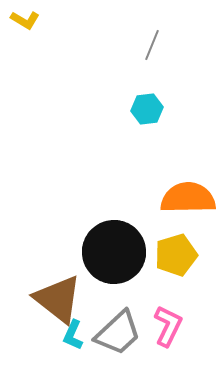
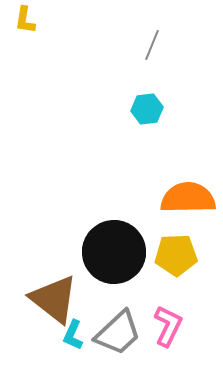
yellow L-shape: rotated 68 degrees clockwise
yellow pentagon: rotated 15 degrees clockwise
brown triangle: moved 4 px left
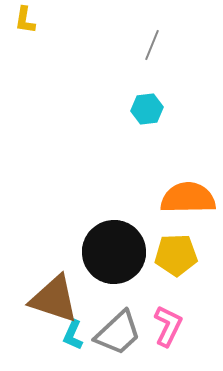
brown triangle: rotated 20 degrees counterclockwise
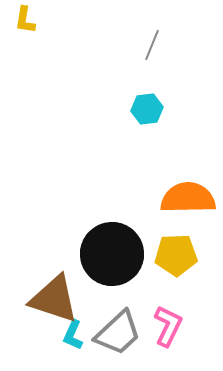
black circle: moved 2 px left, 2 px down
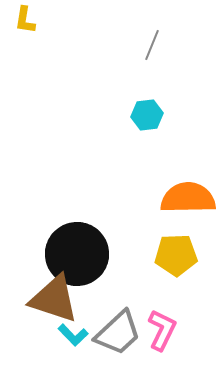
cyan hexagon: moved 6 px down
black circle: moved 35 px left
pink L-shape: moved 6 px left, 4 px down
cyan L-shape: rotated 68 degrees counterclockwise
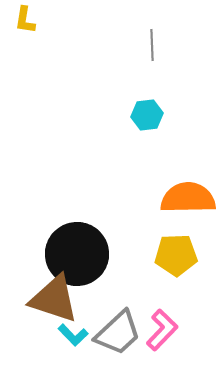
gray line: rotated 24 degrees counterclockwise
pink L-shape: rotated 18 degrees clockwise
